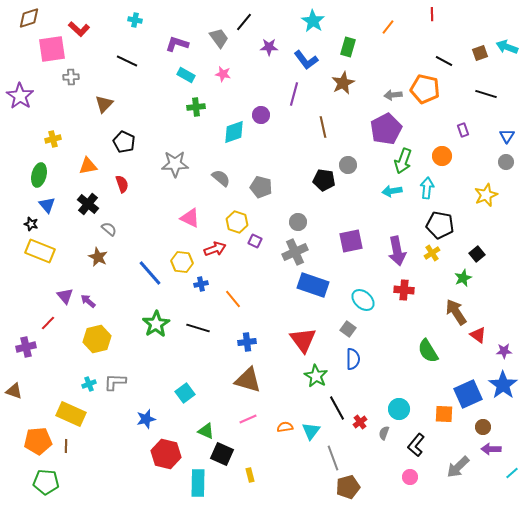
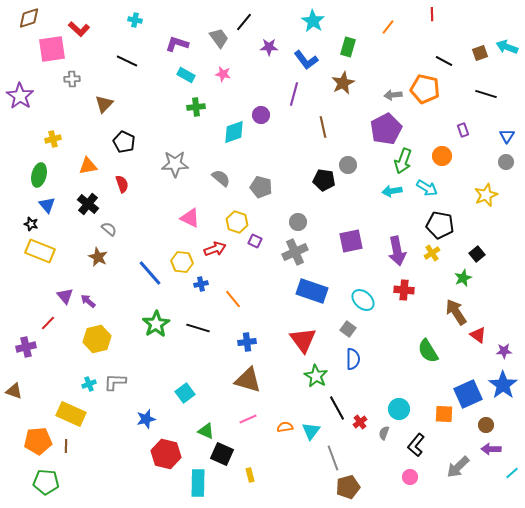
gray cross at (71, 77): moved 1 px right, 2 px down
cyan arrow at (427, 188): rotated 115 degrees clockwise
blue rectangle at (313, 285): moved 1 px left, 6 px down
brown circle at (483, 427): moved 3 px right, 2 px up
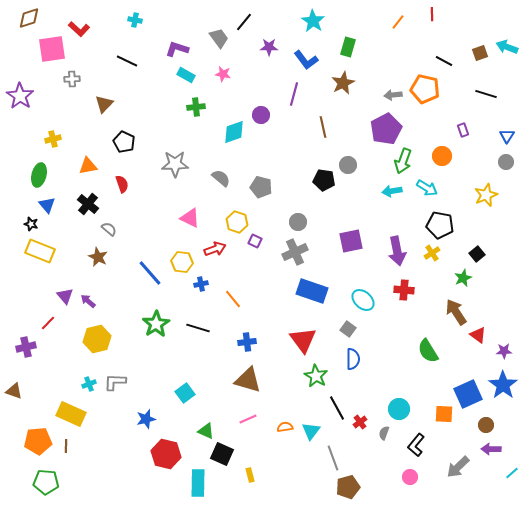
orange line at (388, 27): moved 10 px right, 5 px up
purple L-shape at (177, 44): moved 5 px down
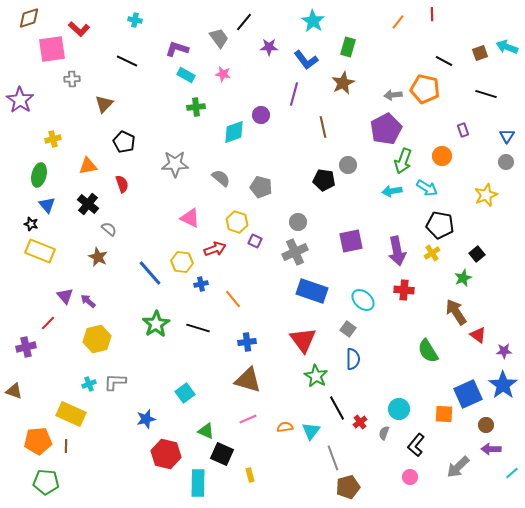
purple star at (20, 96): moved 4 px down
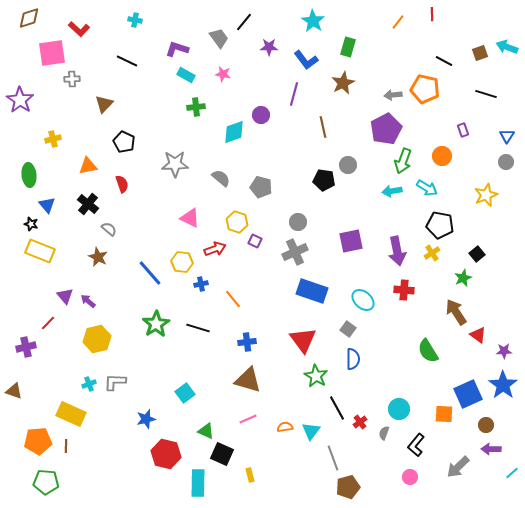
pink square at (52, 49): moved 4 px down
green ellipse at (39, 175): moved 10 px left; rotated 20 degrees counterclockwise
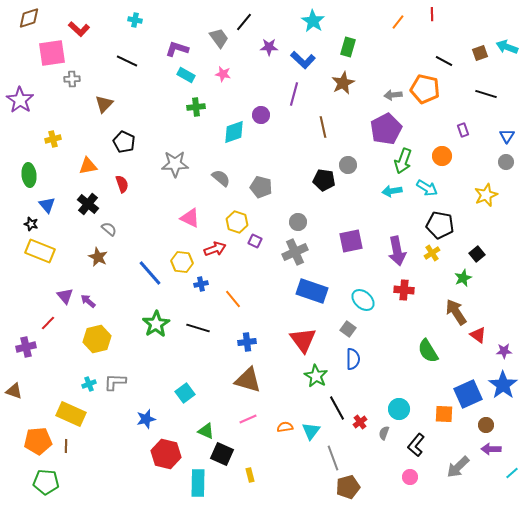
blue L-shape at (306, 60): moved 3 px left; rotated 10 degrees counterclockwise
